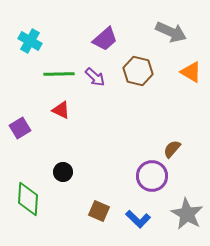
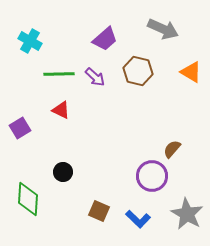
gray arrow: moved 8 px left, 3 px up
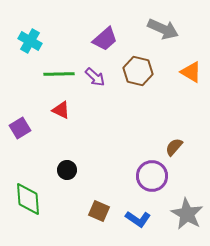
brown semicircle: moved 2 px right, 2 px up
black circle: moved 4 px right, 2 px up
green diamond: rotated 8 degrees counterclockwise
blue L-shape: rotated 10 degrees counterclockwise
